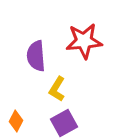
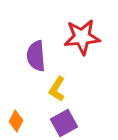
red star: moved 2 px left, 4 px up
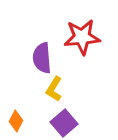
purple semicircle: moved 6 px right, 2 px down
yellow L-shape: moved 3 px left
purple square: rotated 12 degrees counterclockwise
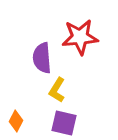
red star: moved 2 px left
yellow L-shape: moved 3 px right, 1 px down
purple square: rotated 36 degrees counterclockwise
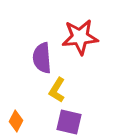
purple square: moved 5 px right, 1 px up
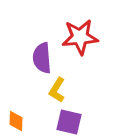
orange diamond: rotated 25 degrees counterclockwise
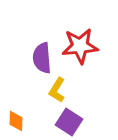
red star: moved 9 px down
purple square: rotated 20 degrees clockwise
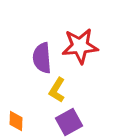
purple square: rotated 28 degrees clockwise
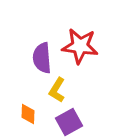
red star: rotated 12 degrees clockwise
orange diamond: moved 12 px right, 7 px up
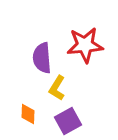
red star: moved 5 px right, 1 px up; rotated 12 degrees counterclockwise
yellow L-shape: moved 2 px up
purple square: moved 1 px left, 1 px up
